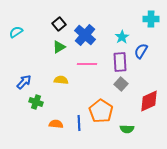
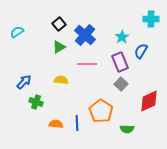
cyan semicircle: moved 1 px right
purple rectangle: rotated 18 degrees counterclockwise
blue line: moved 2 px left
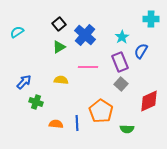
pink line: moved 1 px right, 3 px down
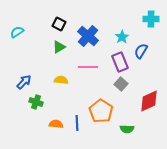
black square: rotated 24 degrees counterclockwise
blue cross: moved 3 px right, 1 px down
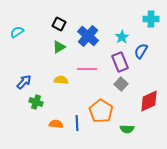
pink line: moved 1 px left, 2 px down
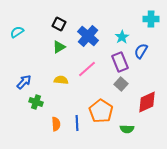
pink line: rotated 42 degrees counterclockwise
red diamond: moved 2 px left, 1 px down
orange semicircle: rotated 80 degrees clockwise
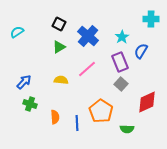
green cross: moved 6 px left, 2 px down
orange semicircle: moved 1 px left, 7 px up
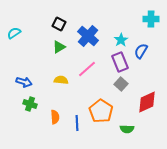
cyan semicircle: moved 3 px left, 1 px down
cyan star: moved 1 px left, 3 px down
blue arrow: rotated 63 degrees clockwise
